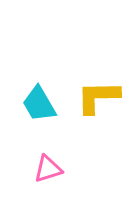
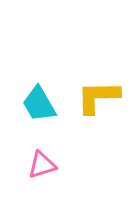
pink triangle: moved 6 px left, 4 px up
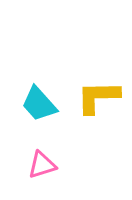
cyan trapezoid: rotated 12 degrees counterclockwise
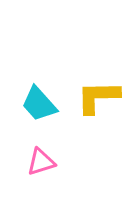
pink triangle: moved 1 px left, 3 px up
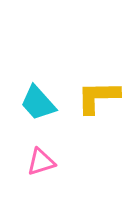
cyan trapezoid: moved 1 px left, 1 px up
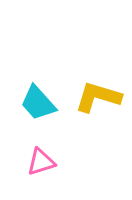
yellow L-shape: rotated 18 degrees clockwise
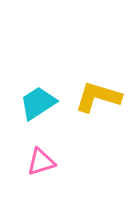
cyan trapezoid: rotated 99 degrees clockwise
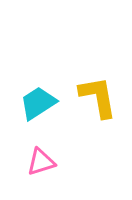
yellow L-shape: rotated 63 degrees clockwise
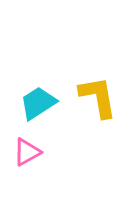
pink triangle: moved 14 px left, 10 px up; rotated 12 degrees counterclockwise
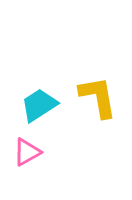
cyan trapezoid: moved 1 px right, 2 px down
